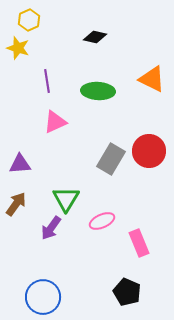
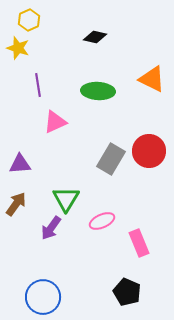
purple line: moved 9 px left, 4 px down
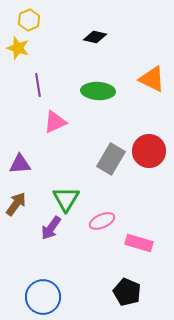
pink rectangle: rotated 52 degrees counterclockwise
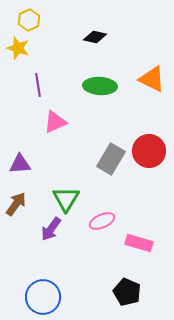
green ellipse: moved 2 px right, 5 px up
purple arrow: moved 1 px down
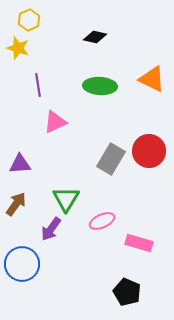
blue circle: moved 21 px left, 33 px up
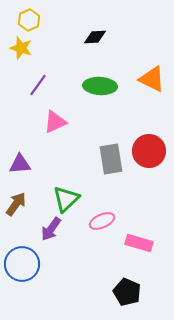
black diamond: rotated 15 degrees counterclockwise
yellow star: moved 3 px right
purple line: rotated 45 degrees clockwise
gray rectangle: rotated 40 degrees counterclockwise
green triangle: rotated 16 degrees clockwise
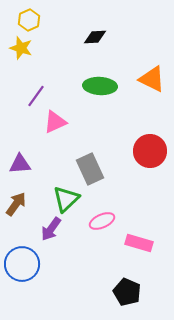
purple line: moved 2 px left, 11 px down
red circle: moved 1 px right
gray rectangle: moved 21 px left, 10 px down; rotated 16 degrees counterclockwise
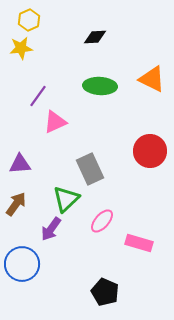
yellow star: rotated 25 degrees counterclockwise
purple line: moved 2 px right
pink ellipse: rotated 25 degrees counterclockwise
black pentagon: moved 22 px left
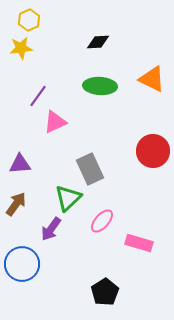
black diamond: moved 3 px right, 5 px down
red circle: moved 3 px right
green triangle: moved 2 px right, 1 px up
black pentagon: rotated 16 degrees clockwise
